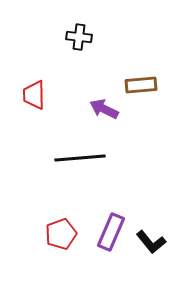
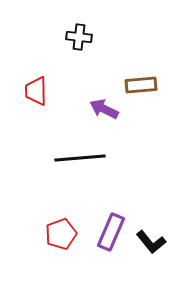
red trapezoid: moved 2 px right, 4 px up
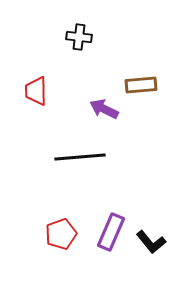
black line: moved 1 px up
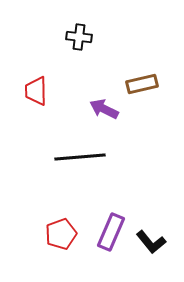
brown rectangle: moved 1 px right, 1 px up; rotated 8 degrees counterclockwise
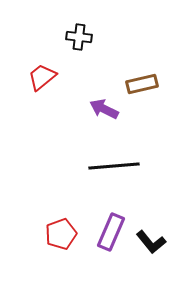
red trapezoid: moved 6 px right, 14 px up; rotated 52 degrees clockwise
black line: moved 34 px right, 9 px down
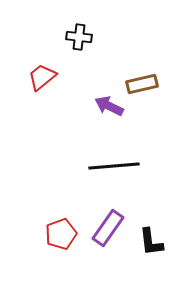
purple arrow: moved 5 px right, 3 px up
purple rectangle: moved 3 px left, 4 px up; rotated 12 degrees clockwise
black L-shape: rotated 32 degrees clockwise
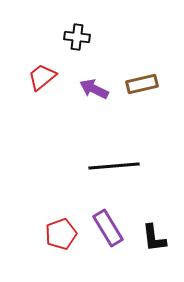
black cross: moved 2 px left
purple arrow: moved 15 px left, 17 px up
purple rectangle: rotated 66 degrees counterclockwise
black L-shape: moved 3 px right, 4 px up
